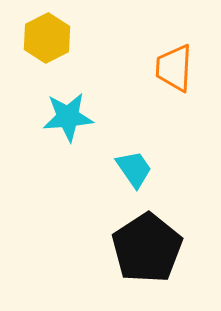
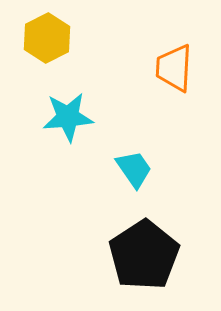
black pentagon: moved 3 px left, 7 px down
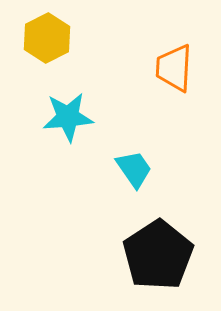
black pentagon: moved 14 px right
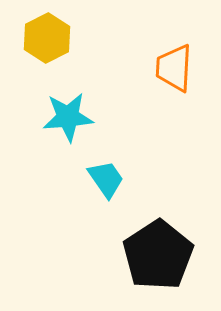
cyan trapezoid: moved 28 px left, 10 px down
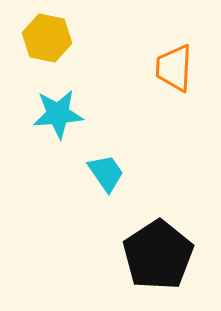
yellow hexagon: rotated 21 degrees counterclockwise
cyan star: moved 10 px left, 3 px up
cyan trapezoid: moved 6 px up
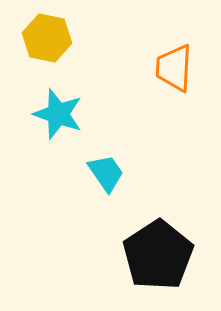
cyan star: rotated 24 degrees clockwise
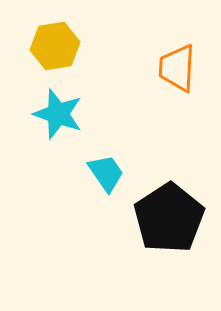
yellow hexagon: moved 8 px right, 8 px down; rotated 21 degrees counterclockwise
orange trapezoid: moved 3 px right
black pentagon: moved 11 px right, 37 px up
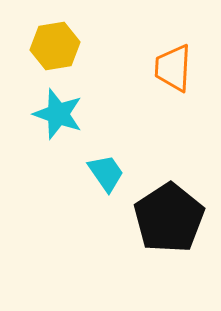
orange trapezoid: moved 4 px left
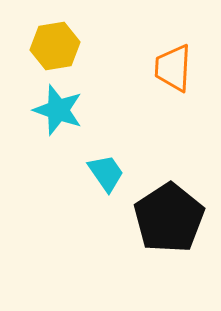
cyan star: moved 4 px up
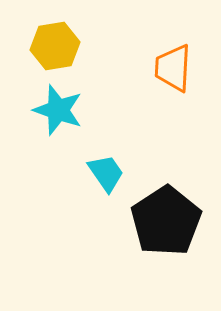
black pentagon: moved 3 px left, 3 px down
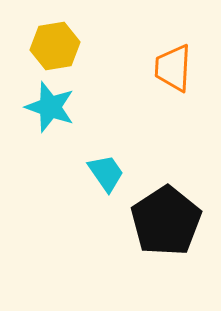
cyan star: moved 8 px left, 3 px up
